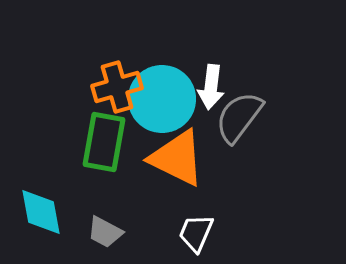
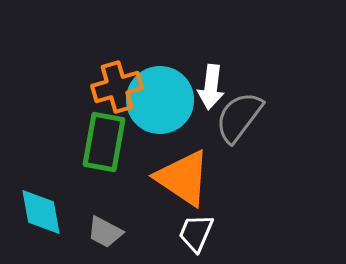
cyan circle: moved 2 px left, 1 px down
orange triangle: moved 6 px right, 20 px down; rotated 8 degrees clockwise
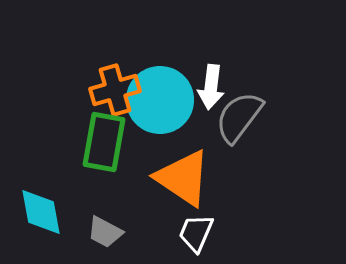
orange cross: moved 2 px left, 3 px down
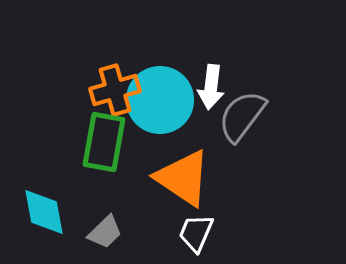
gray semicircle: moved 3 px right, 1 px up
cyan diamond: moved 3 px right
gray trapezoid: rotated 72 degrees counterclockwise
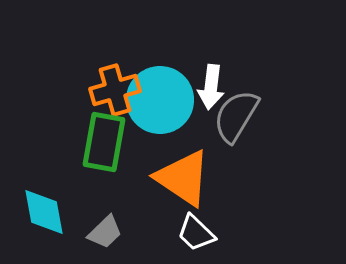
gray semicircle: moved 6 px left; rotated 6 degrees counterclockwise
white trapezoid: rotated 69 degrees counterclockwise
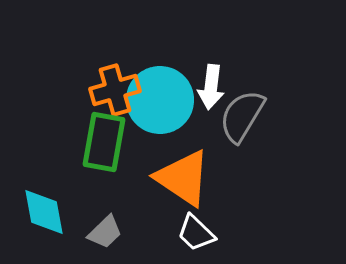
gray semicircle: moved 6 px right
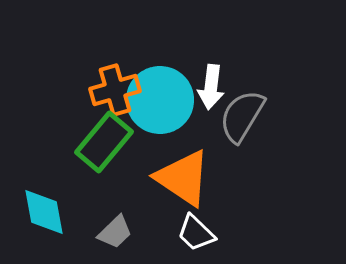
green rectangle: rotated 30 degrees clockwise
gray trapezoid: moved 10 px right
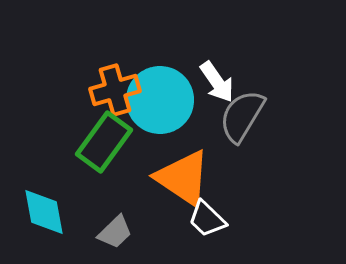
white arrow: moved 6 px right, 5 px up; rotated 42 degrees counterclockwise
green rectangle: rotated 4 degrees counterclockwise
white trapezoid: moved 11 px right, 14 px up
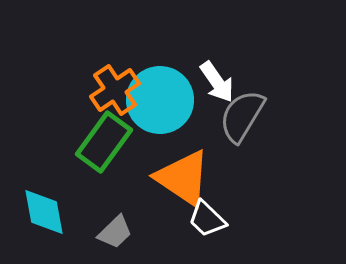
orange cross: rotated 18 degrees counterclockwise
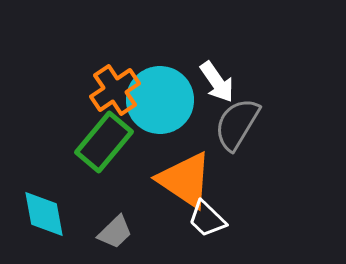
gray semicircle: moved 5 px left, 8 px down
green rectangle: rotated 4 degrees clockwise
orange triangle: moved 2 px right, 2 px down
cyan diamond: moved 2 px down
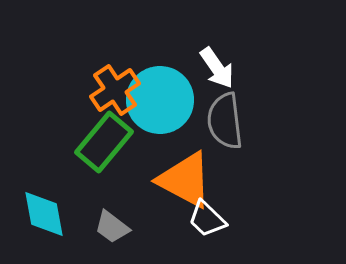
white arrow: moved 14 px up
gray semicircle: moved 12 px left, 3 px up; rotated 38 degrees counterclockwise
orange triangle: rotated 6 degrees counterclockwise
gray trapezoid: moved 3 px left, 5 px up; rotated 81 degrees clockwise
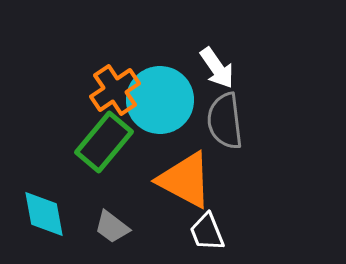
white trapezoid: moved 13 px down; rotated 24 degrees clockwise
